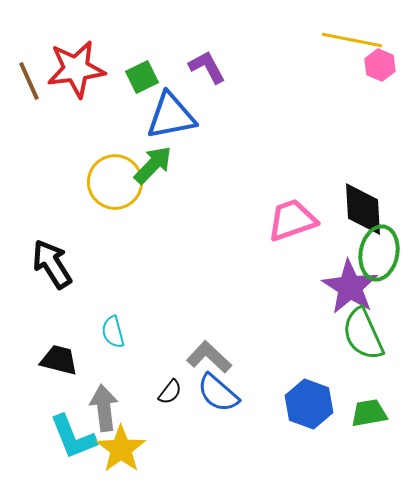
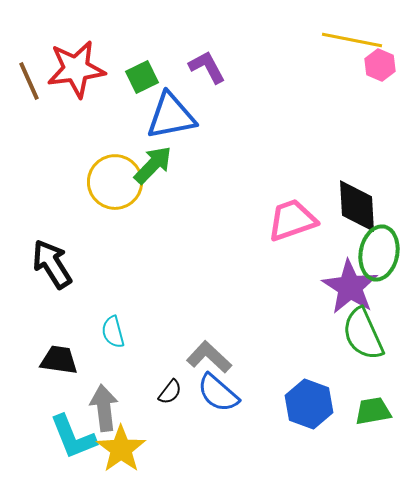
black diamond: moved 6 px left, 3 px up
black trapezoid: rotated 6 degrees counterclockwise
green trapezoid: moved 4 px right, 2 px up
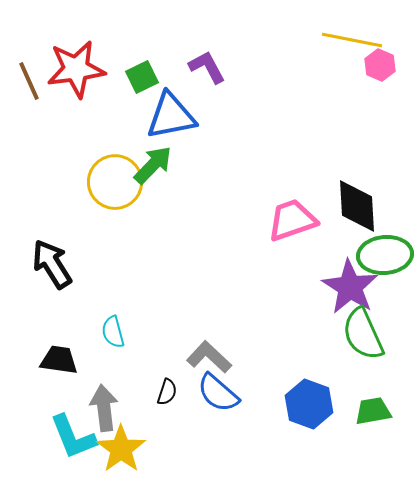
green ellipse: moved 6 px right, 2 px down; rotated 74 degrees clockwise
black semicircle: moved 3 px left; rotated 20 degrees counterclockwise
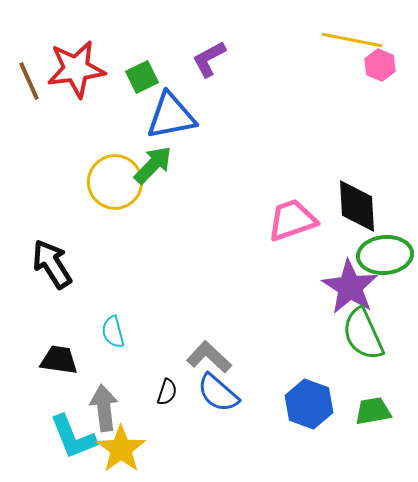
purple L-shape: moved 2 px right, 8 px up; rotated 90 degrees counterclockwise
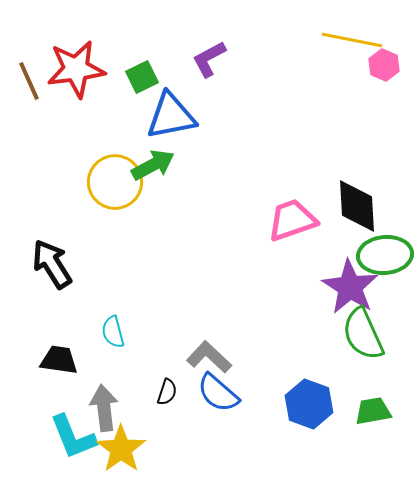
pink hexagon: moved 4 px right
green arrow: rotated 18 degrees clockwise
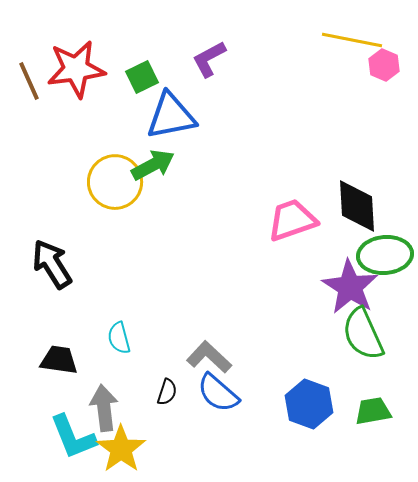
cyan semicircle: moved 6 px right, 6 px down
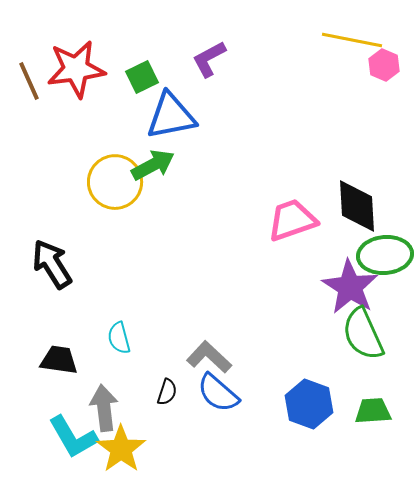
green trapezoid: rotated 6 degrees clockwise
cyan L-shape: rotated 8 degrees counterclockwise
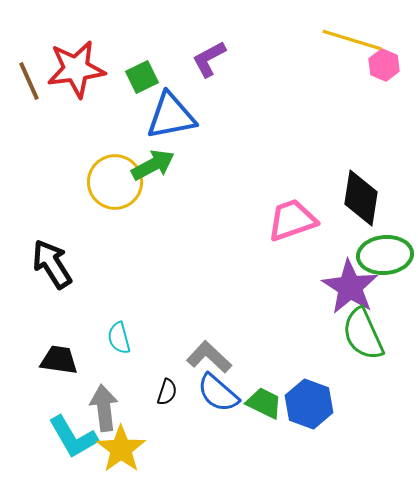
yellow line: rotated 6 degrees clockwise
black diamond: moved 4 px right, 8 px up; rotated 12 degrees clockwise
green trapezoid: moved 109 px left, 8 px up; rotated 30 degrees clockwise
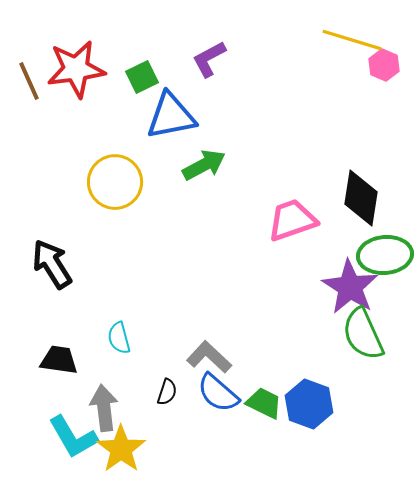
green arrow: moved 51 px right
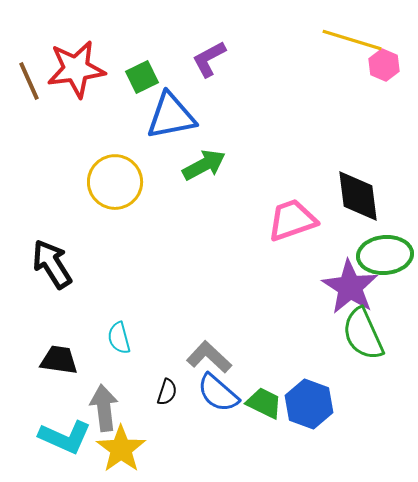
black diamond: moved 3 px left, 2 px up; rotated 16 degrees counterclockwise
cyan L-shape: moved 8 px left; rotated 36 degrees counterclockwise
